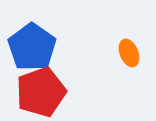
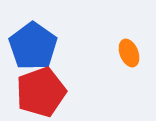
blue pentagon: moved 1 px right, 1 px up
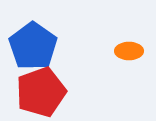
orange ellipse: moved 2 px up; rotated 68 degrees counterclockwise
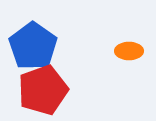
red pentagon: moved 2 px right, 2 px up
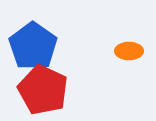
red pentagon: rotated 27 degrees counterclockwise
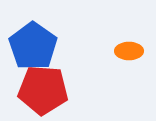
red pentagon: rotated 21 degrees counterclockwise
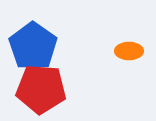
red pentagon: moved 2 px left, 1 px up
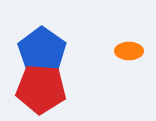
blue pentagon: moved 9 px right, 5 px down
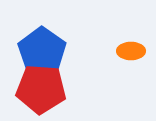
orange ellipse: moved 2 px right
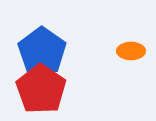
red pentagon: rotated 30 degrees clockwise
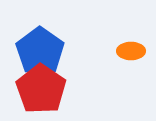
blue pentagon: moved 2 px left
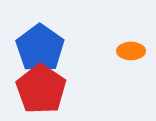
blue pentagon: moved 3 px up
